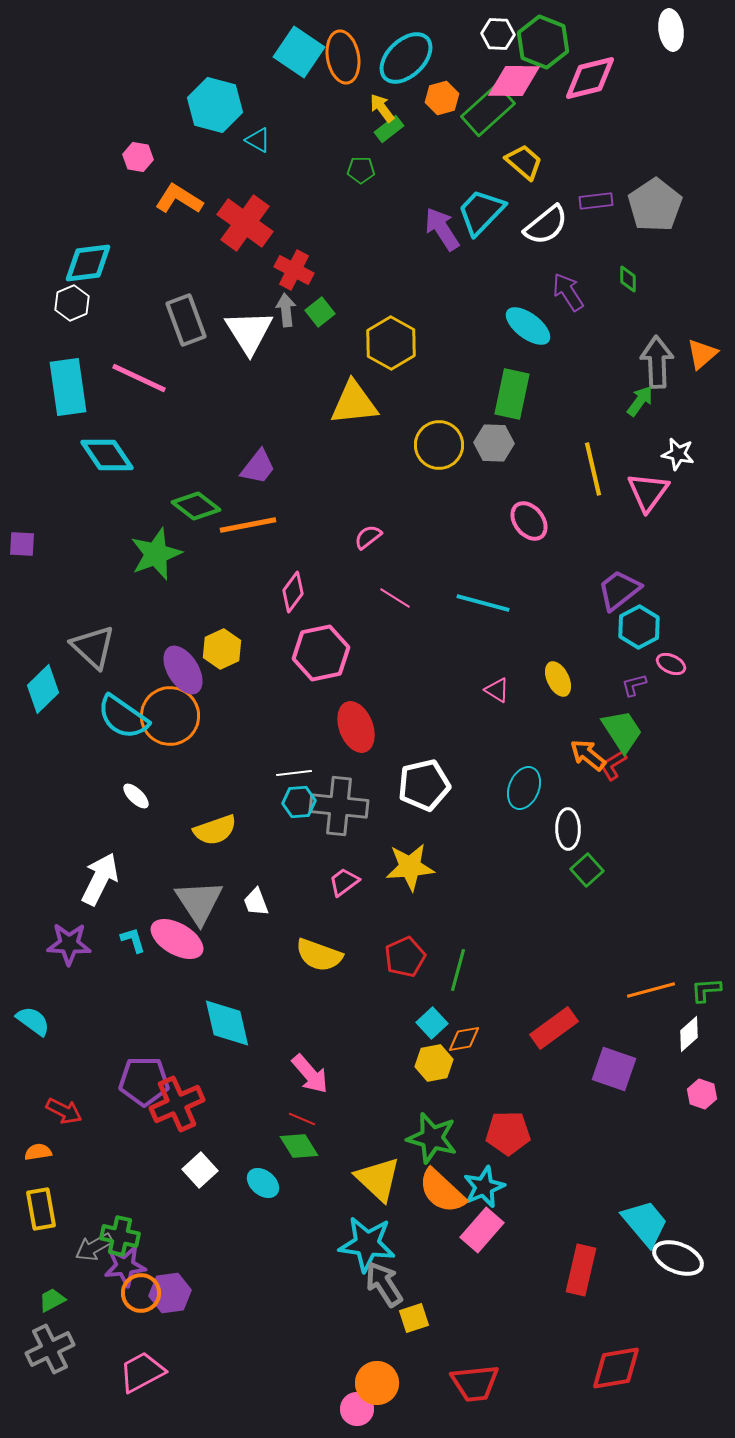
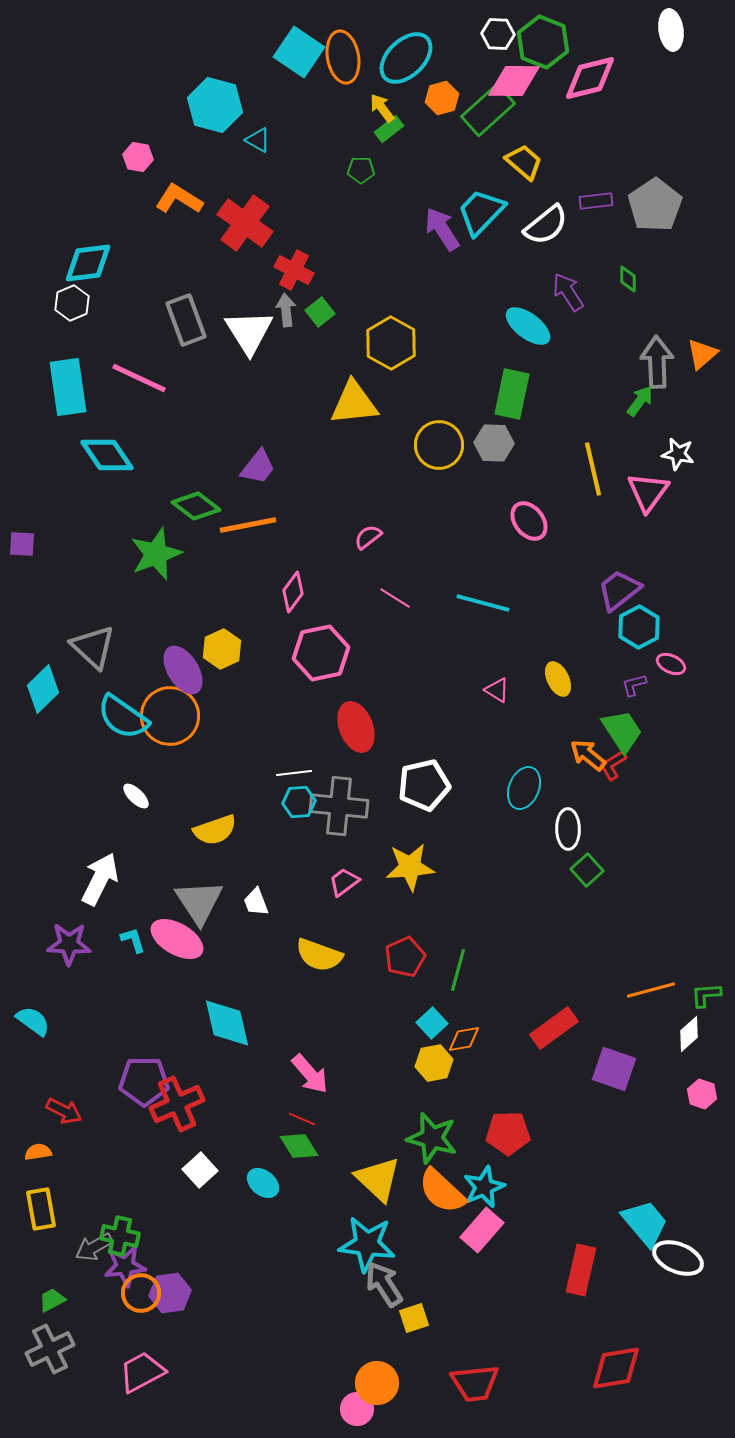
green L-shape at (706, 990): moved 5 px down
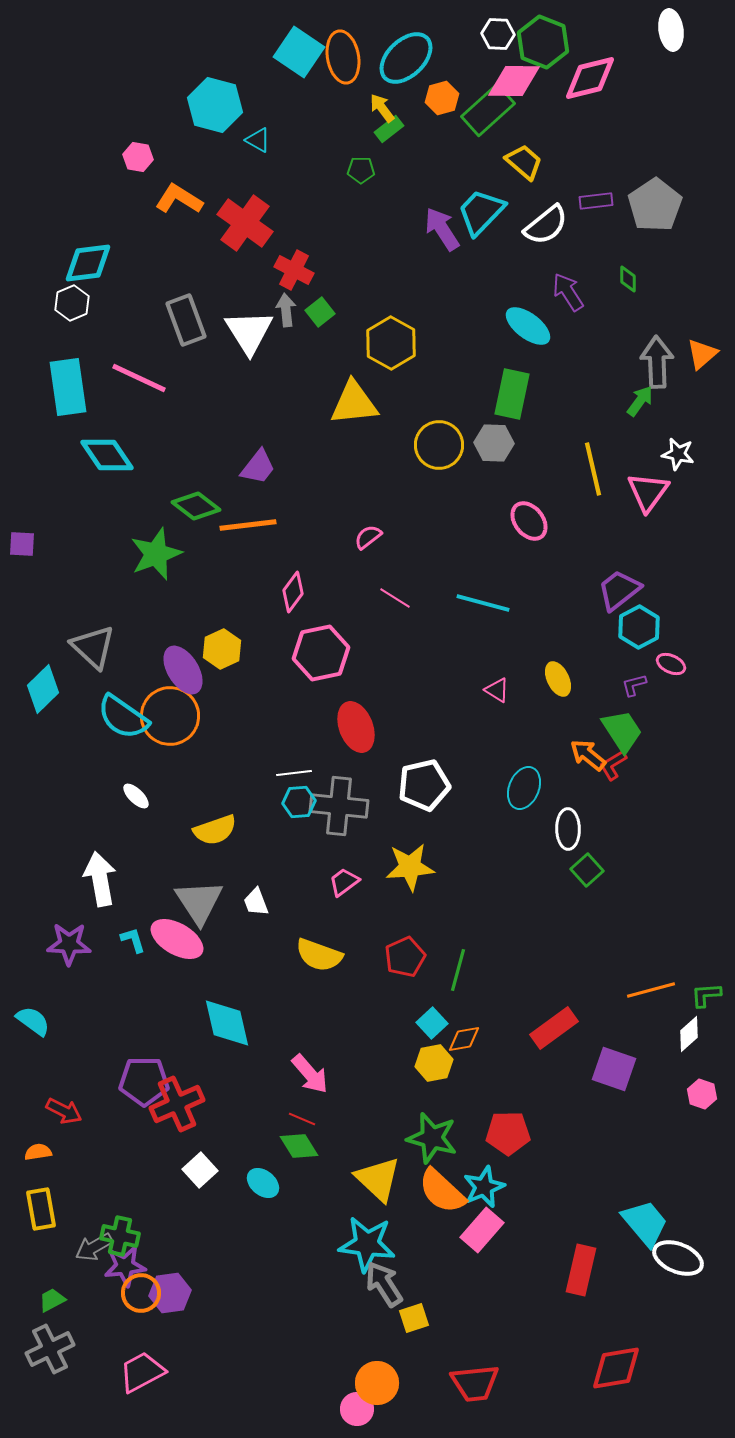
orange line at (248, 525): rotated 4 degrees clockwise
white arrow at (100, 879): rotated 36 degrees counterclockwise
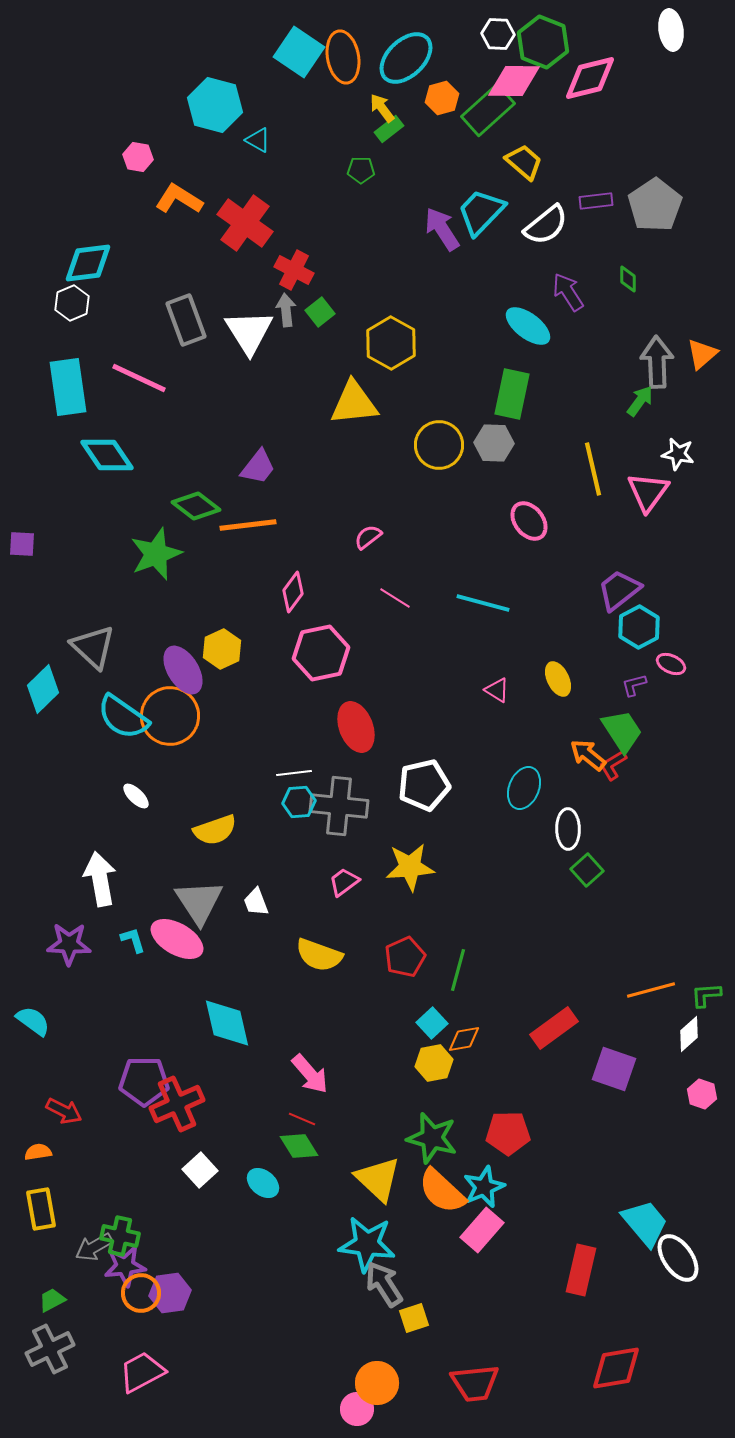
white ellipse at (678, 1258): rotated 33 degrees clockwise
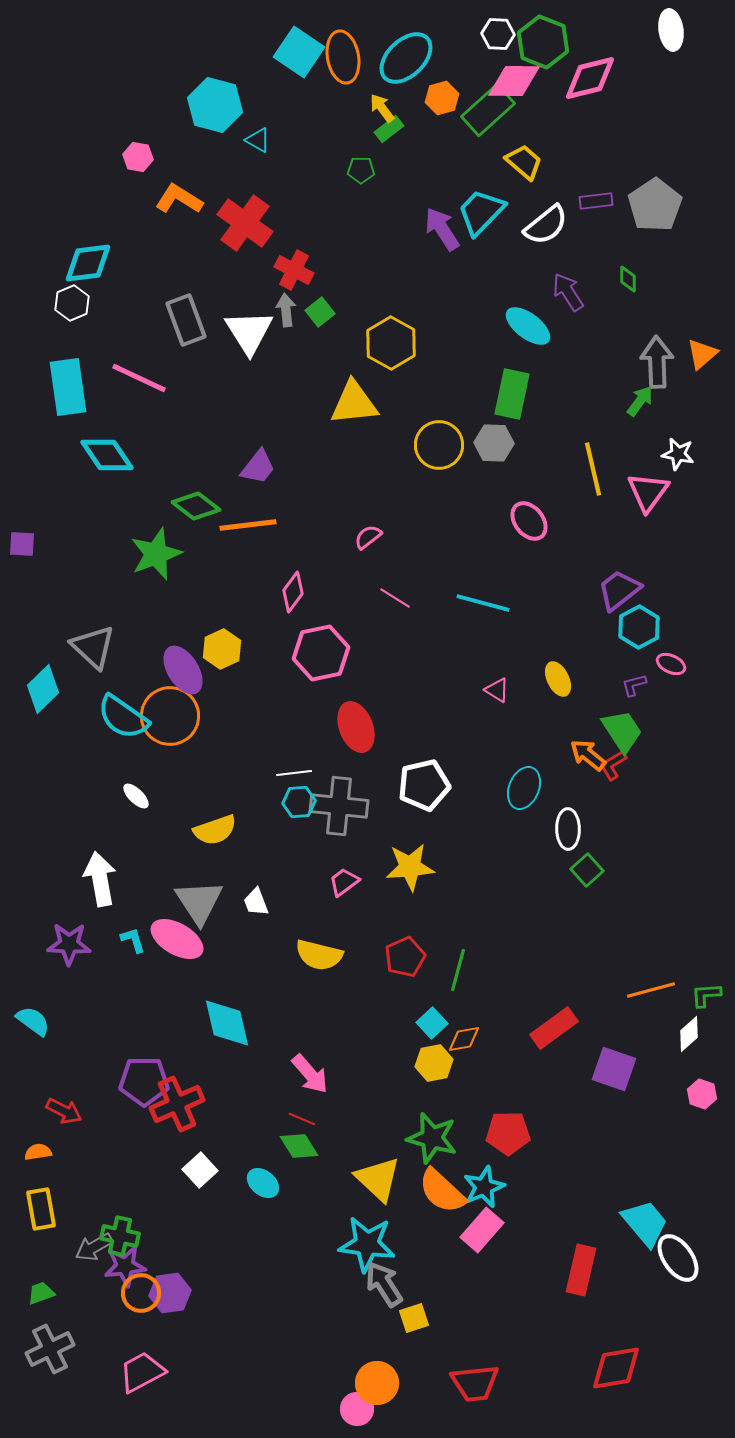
yellow semicircle at (319, 955): rotated 6 degrees counterclockwise
green trapezoid at (52, 1300): moved 11 px left, 7 px up; rotated 8 degrees clockwise
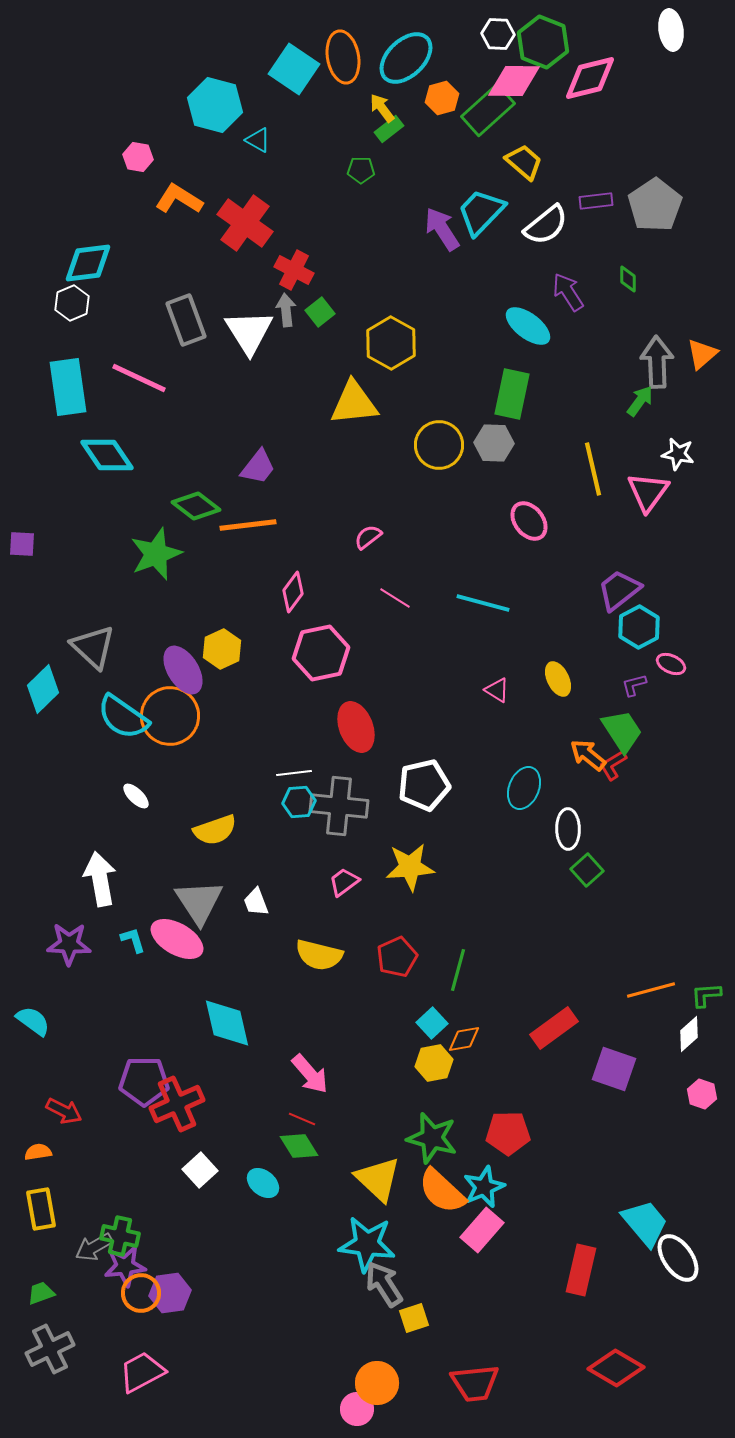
cyan square at (299, 52): moved 5 px left, 17 px down
red pentagon at (405, 957): moved 8 px left
red diamond at (616, 1368): rotated 40 degrees clockwise
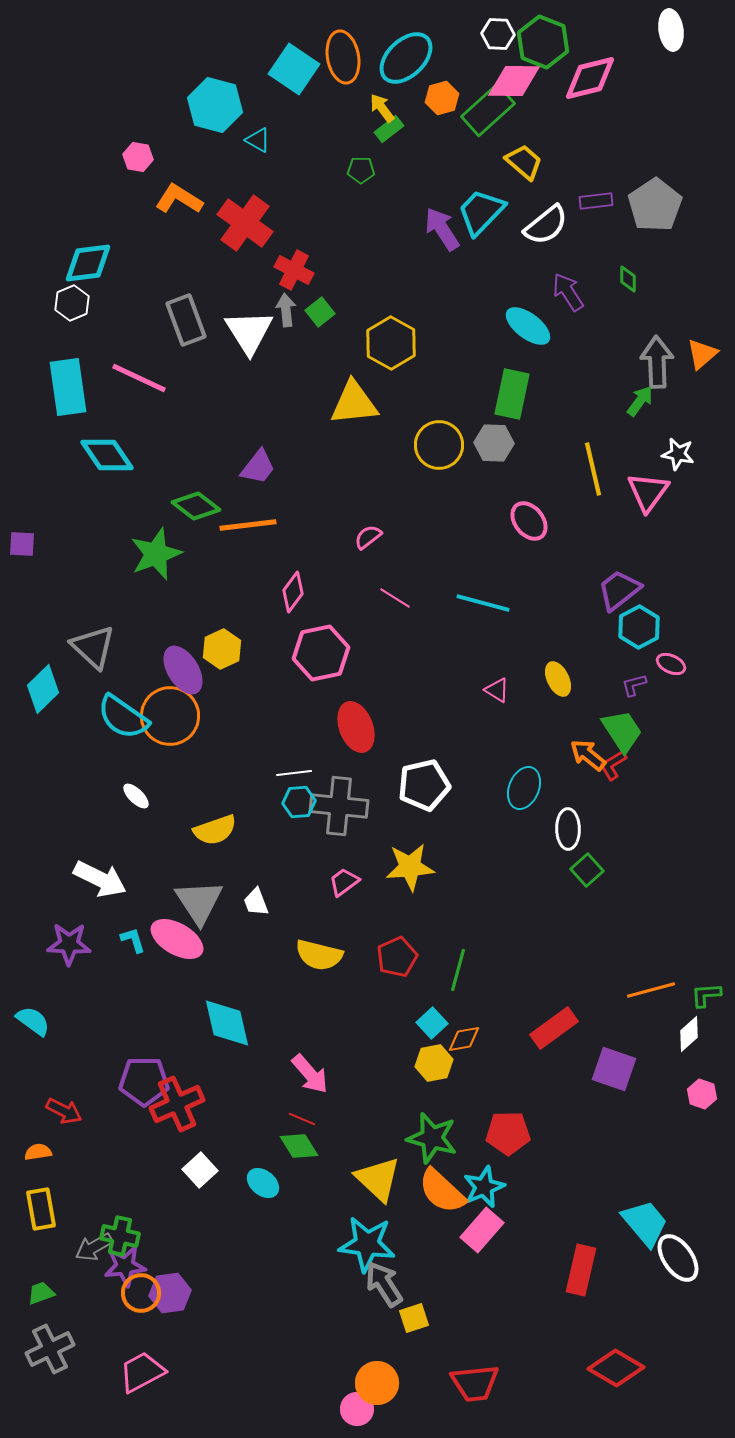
white arrow at (100, 879): rotated 126 degrees clockwise
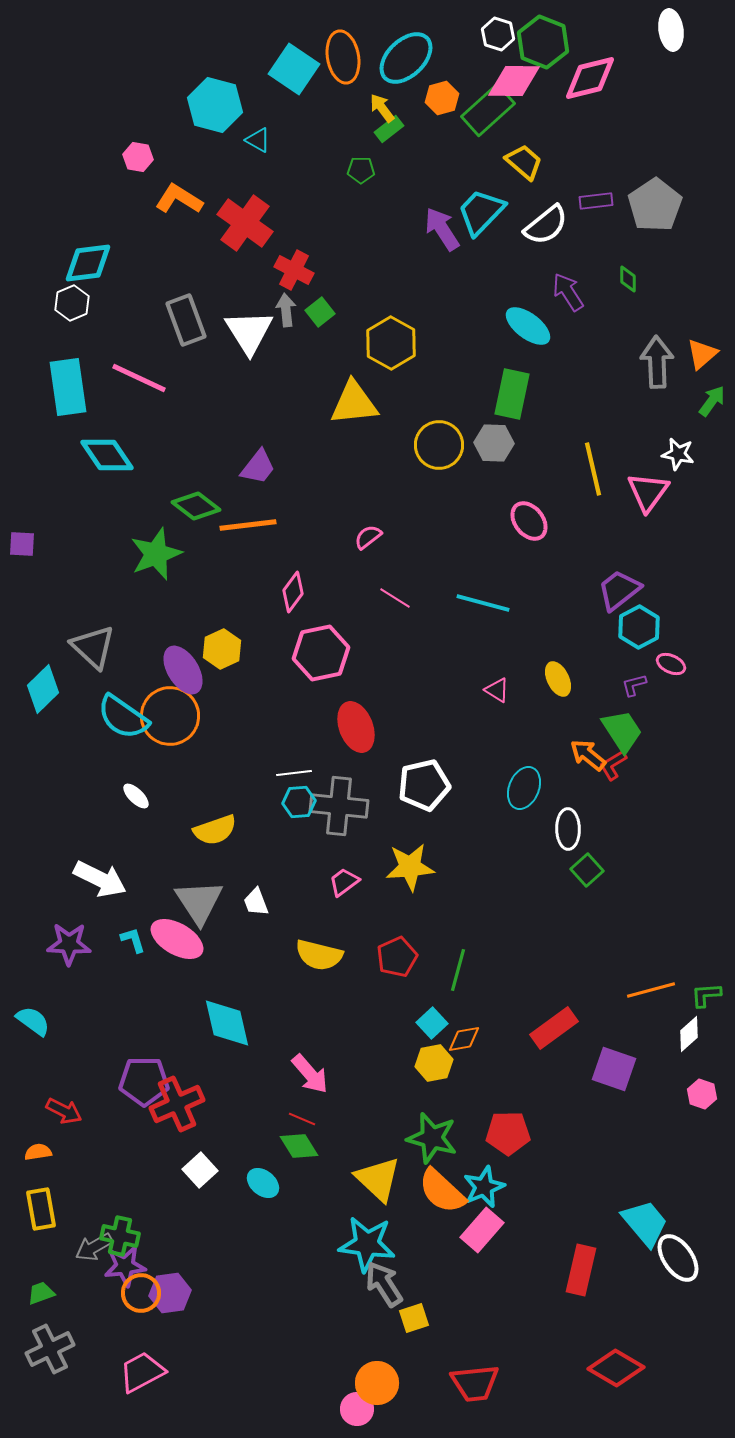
white hexagon at (498, 34): rotated 16 degrees clockwise
green arrow at (640, 401): moved 72 px right
